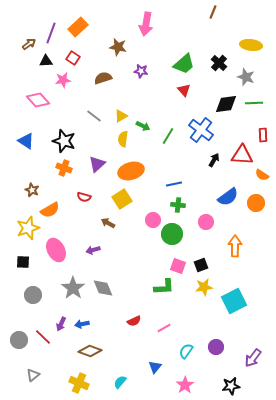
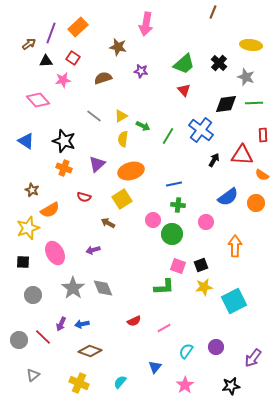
pink ellipse at (56, 250): moved 1 px left, 3 px down
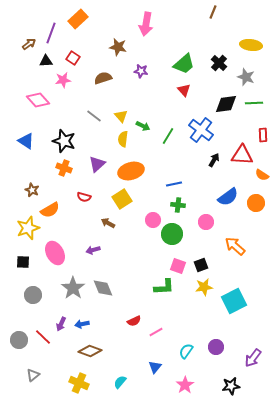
orange rectangle at (78, 27): moved 8 px up
yellow triangle at (121, 116): rotated 40 degrees counterclockwise
orange arrow at (235, 246): rotated 50 degrees counterclockwise
pink line at (164, 328): moved 8 px left, 4 px down
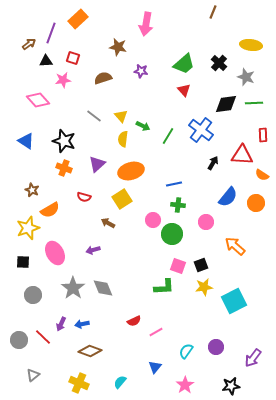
red square at (73, 58): rotated 16 degrees counterclockwise
black arrow at (214, 160): moved 1 px left, 3 px down
blue semicircle at (228, 197): rotated 15 degrees counterclockwise
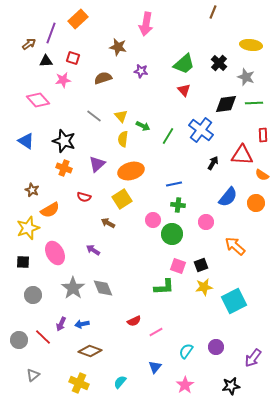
purple arrow at (93, 250): rotated 48 degrees clockwise
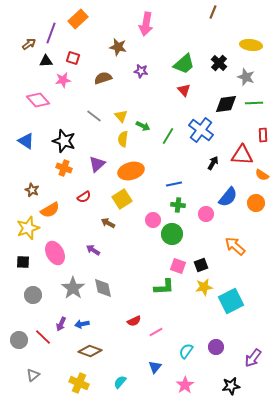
red semicircle at (84, 197): rotated 48 degrees counterclockwise
pink circle at (206, 222): moved 8 px up
gray diamond at (103, 288): rotated 10 degrees clockwise
cyan square at (234, 301): moved 3 px left
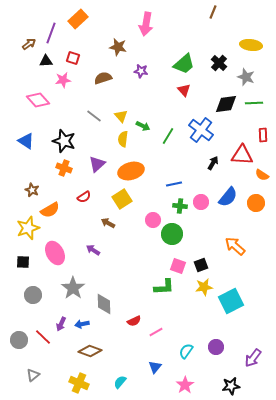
green cross at (178, 205): moved 2 px right, 1 px down
pink circle at (206, 214): moved 5 px left, 12 px up
gray diamond at (103, 288): moved 1 px right, 16 px down; rotated 10 degrees clockwise
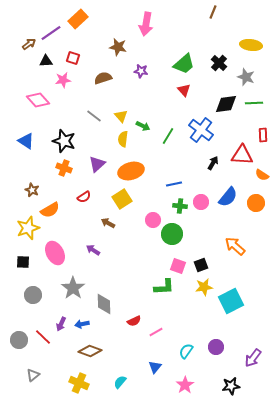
purple line at (51, 33): rotated 35 degrees clockwise
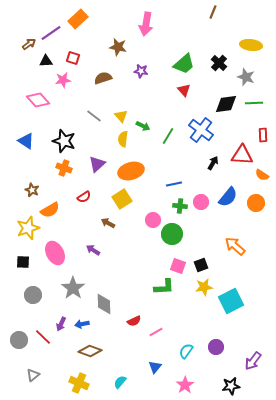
purple arrow at (253, 358): moved 3 px down
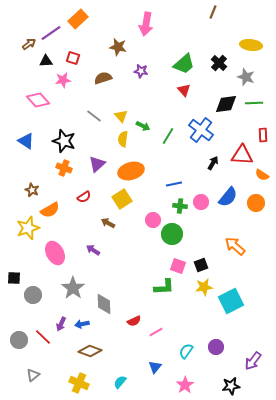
black square at (23, 262): moved 9 px left, 16 px down
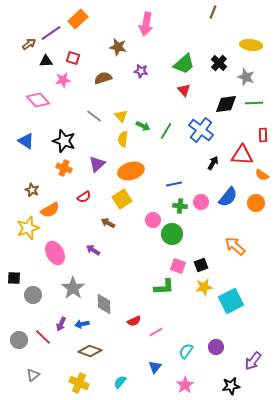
green line at (168, 136): moved 2 px left, 5 px up
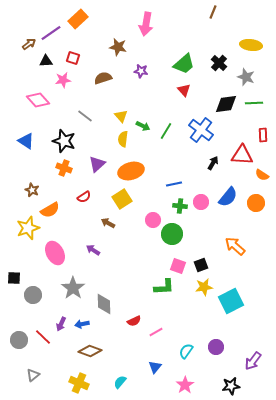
gray line at (94, 116): moved 9 px left
